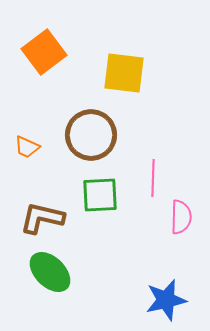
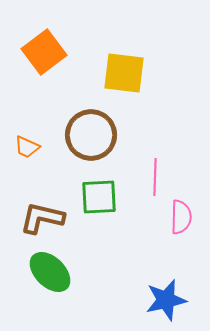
pink line: moved 2 px right, 1 px up
green square: moved 1 px left, 2 px down
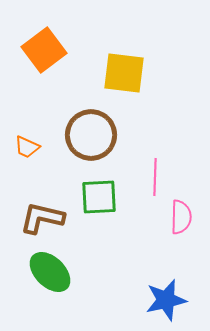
orange square: moved 2 px up
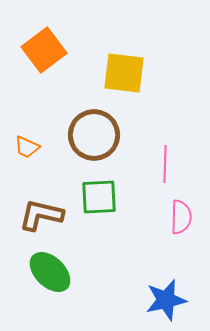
brown circle: moved 3 px right
pink line: moved 10 px right, 13 px up
brown L-shape: moved 1 px left, 3 px up
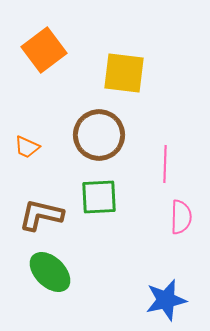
brown circle: moved 5 px right
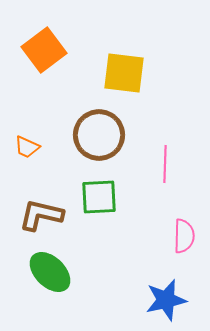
pink semicircle: moved 3 px right, 19 px down
